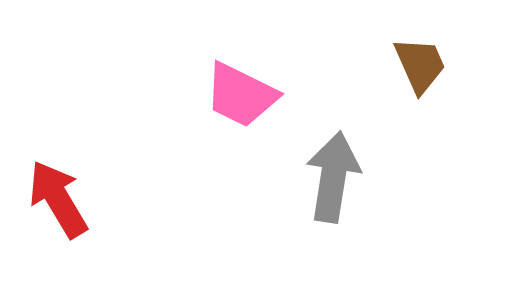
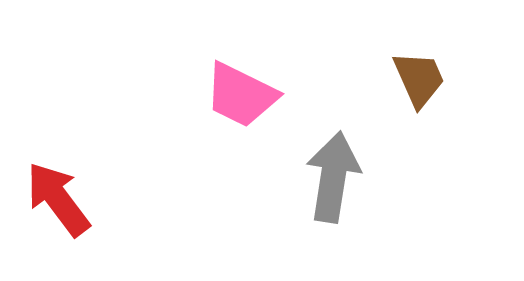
brown trapezoid: moved 1 px left, 14 px down
red arrow: rotated 6 degrees counterclockwise
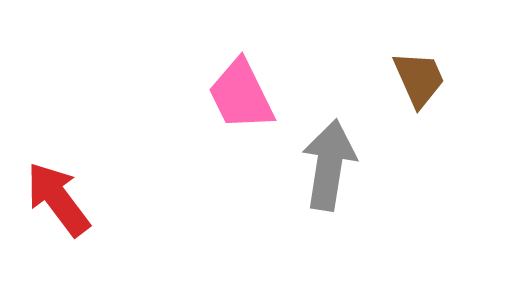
pink trapezoid: rotated 38 degrees clockwise
gray arrow: moved 4 px left, 12 px up
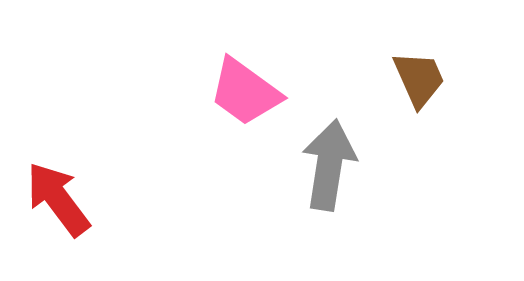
pink trapezoid: moved 4 px right, 3 px up; rotated 28 degrees counterclockwise
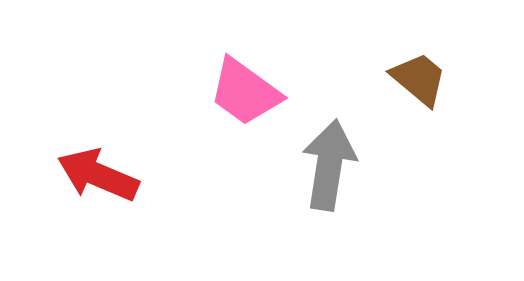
brown trapezoid: rotated 26 degrees counterclockwise
red arrow: moved 40 px right, 24 px up; rotated 30 degrees counterclockwise
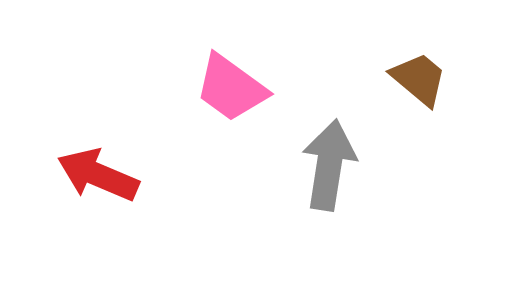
pink trapezoid: moved 14 px left, 4 px up
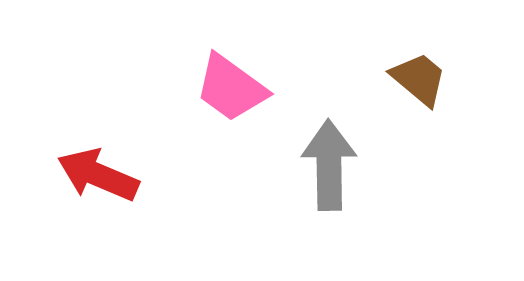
gray arrow: rotated 10 degrees counterclockwise
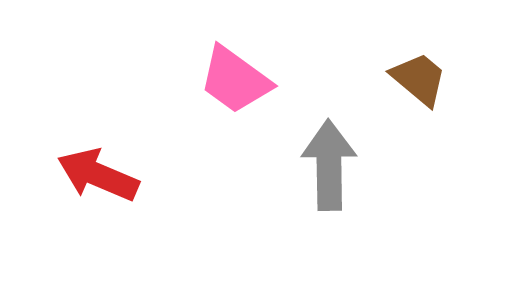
pink trapezoid: moved 4 px right, 8 px up
